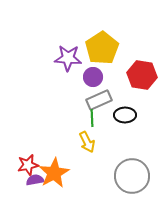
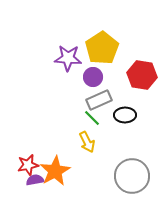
green line: rotated 42 degrees counterclockwise
orange star: moved 1 px right, 2 px up
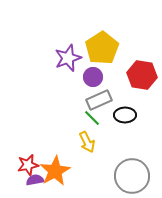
purple star: rotated 24 degrees counterclockwise
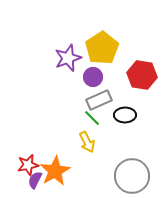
purple semicircle: rotated 54 degrees counterclockwise
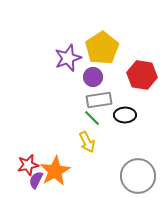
gray rectangle: rotated 15 degrees clockwise
gray circle: moved 6 px right
purple semicircle: moved 1 px right
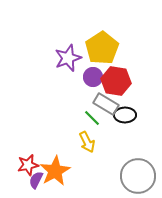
red hexagon: moved 26 px left, 6 px down
gray rectangle: moved 7 px right, 4 px down; rotated 40 degrees clockwise
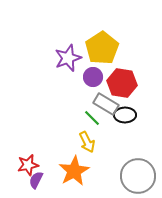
red hexagon: moved 6 px right, 2 px down
orange star: moved 19 px right
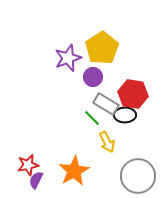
red hexagon: moved 11 px right, 11 px down
yellow arrow: moved 20 px right
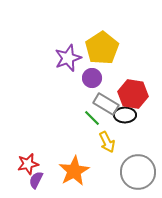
purple circle: moved 1 px left, 1 px down
red star: moved 1 px up
gray circle: moved 4 px up
